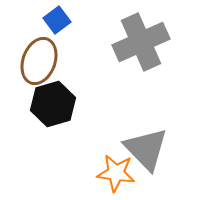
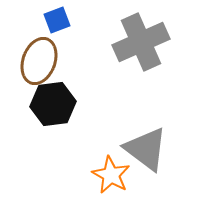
blue square: rotated 16 degrees clockwise
black hexagon: rotated 9 degrees clockwise
gray triangle: rotated 9 degrees counterclockwise
orange star: moved 5 px left, 2 px down; rotated 21 degrees clockwise
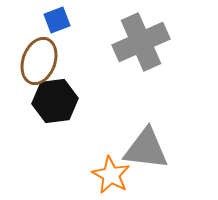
black hexagon: moved 2 px right, 3 px up
gray triangle: rotated 30 degrees counterclockwise
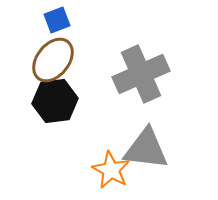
gray cross: moved 32 px down
brown ellipse: moved 14 px right, 1 px up; rotated 18 degrees clockwise
orange star: moved 5 px up
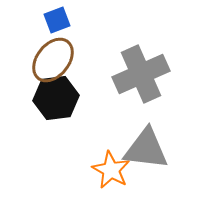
black hexagon: moved 1 px right, 3 px up
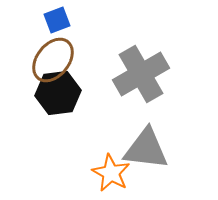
gray cross: rotated 6 degrees counterclockwise
black hexagon: moved 2 px right, 5 px up
orange star: moved 3 px down
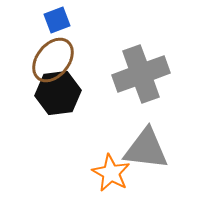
gray cross: rotated 10 degrees clockwise
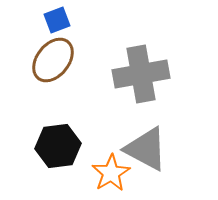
gray cross: rotated 10 degrees clockwise
black hexagon: moved 53 px down
gray triangle: rotated 21 degrees clockwise
orange star: rotated 12 degrees clockwise
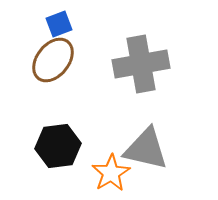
blue square: moved 2 px right, 4 px down
gray cross: moved 10 px up
gray triangle: rotated 15 degrees counterclockwise
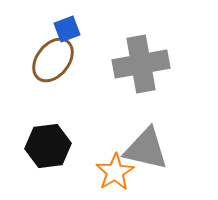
blue square: moved 8 px right, 5 px down
black hexagon: moved 10 px left
orange star: moved 4 px right, 1 px up
